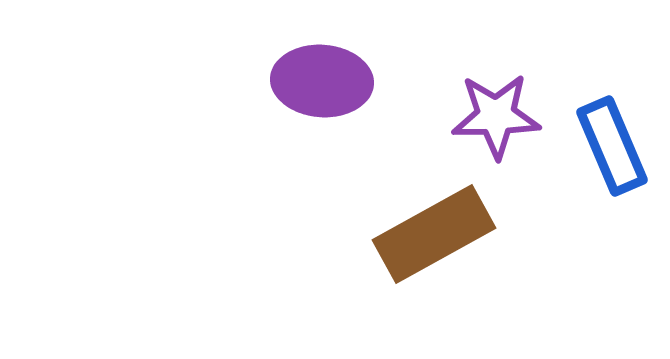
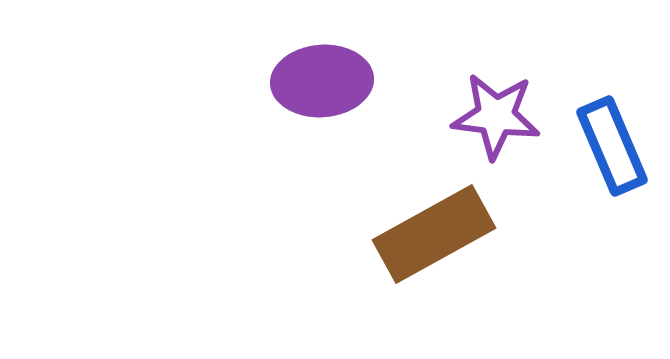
purple ellipse: rotated 8 degrees counterclockwise
purple star: rotated 8 degrees clockwise
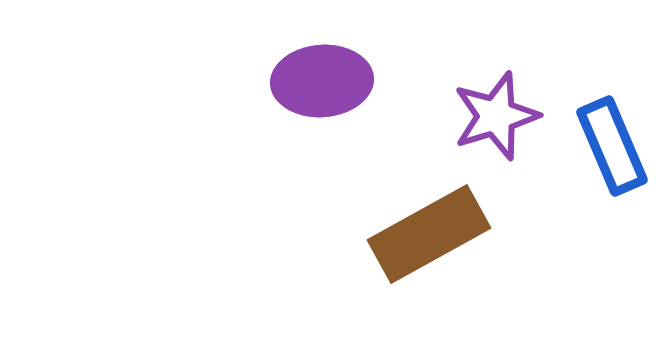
purple star: rotated 24 degrees counterclockwise
brown rectangle: moved 5 px left
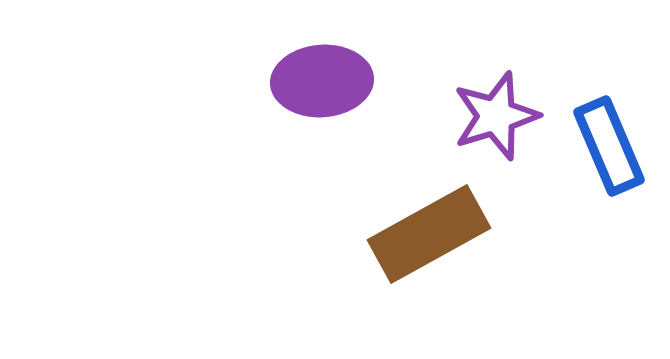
blue rectangle: moved 3 px left
